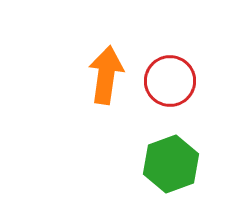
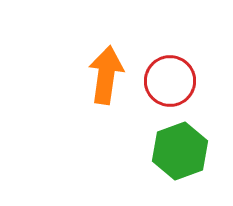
green hexagon: moved 9 px right, 13 px up
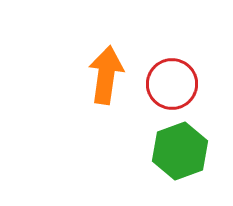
red circle: moved 2 px right, 3 px down
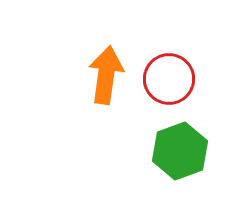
red circle: moved 3 px left, 5 px up
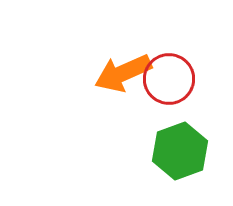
orange arrow: moved 17 px right, 2 px up; rotated 122 degrees counterclockwise
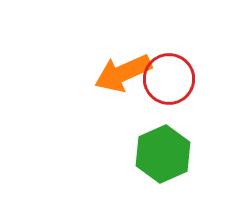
green hexagon: moved 17 px left, 3 px down; rotated 4 degrees counterclockwise
